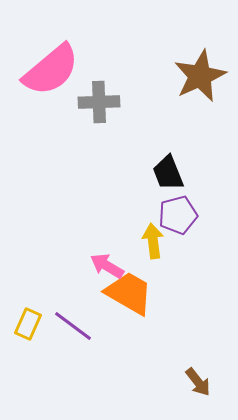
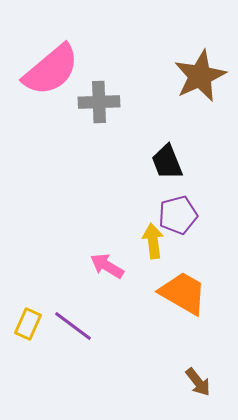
black trapezoid: moved 1 px left, 11 px up
orange trapezoid: moved 54 px right
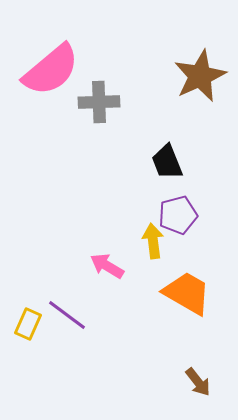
orange trapezoid: moved 4 px right
purple line: moved 6 px left, 11 px up
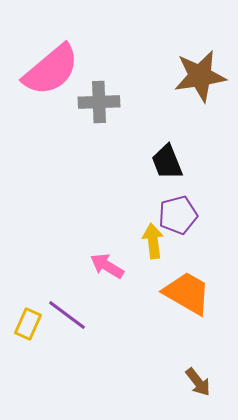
brown star: rotated 16 degrees clockwise
